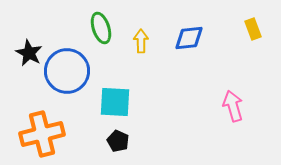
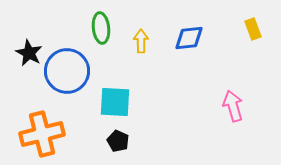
green ellipse: rotated 12 degrees clockwise
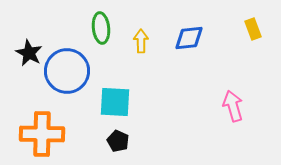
orange cross: rotated 15 degrees clockwise
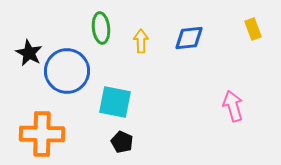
cyan square: rotated 8 degrees clockwise
black pentagon: moved 4 px right, 1 px down
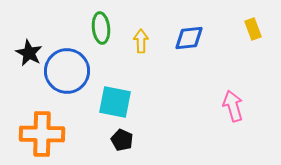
black pentagon: moved 2 px up
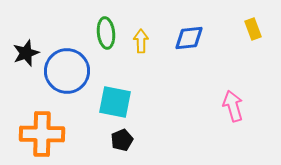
green ellipse: moved 5 px right, 5 px down
black star: moved 3 px left; rotated 24 degrees clockwise
black pentagon: rotated 25 degrees clockwise
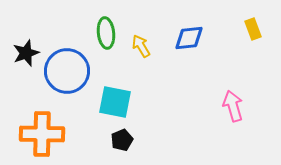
yellow arrow: moved 5 px down; rotated 30 degrees counterclockwise
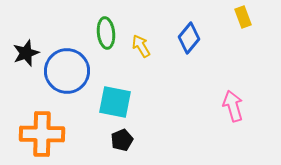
yellow rectangle: moved 10 px left, 12 px up
blue diamond: rotated 44 degrees counterclockwise
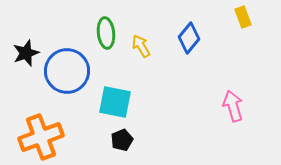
orange cross: moved 1 px left, 3 px down; rotated 21 degrees counterclockwise
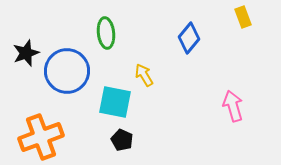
yellow arrow: moved 3 px right, 29 px down
black pentagon: rotated 25 degrees counterclockwise
